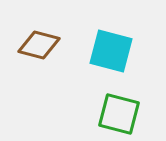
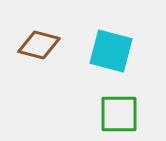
green square: rotated 15 degrees counterclockwise
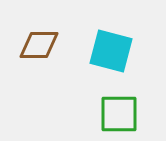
brown diamond: rotated 15 degrees counterclockwise
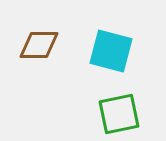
green square: rotated 12 degrees counterclockwise
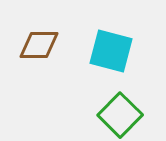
green square: moved 1 px right, 1 px down; rotated 33 degrees counterclockwise
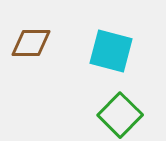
brown diamond: moved 8 px left, 2 px up
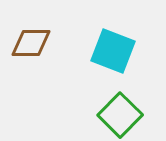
cyan square: moved 2 px right; rotated 6 degrees clockwise
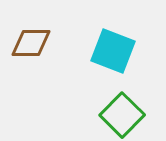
green square: moved 2 px right
